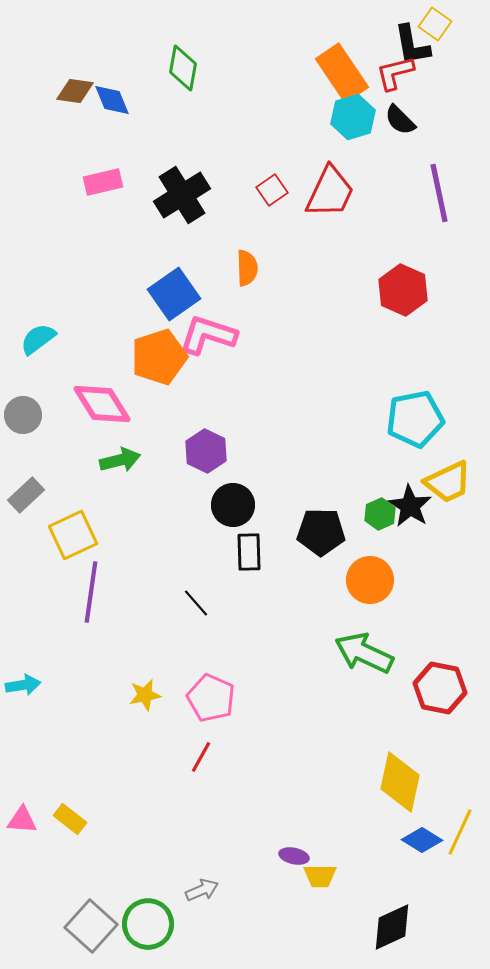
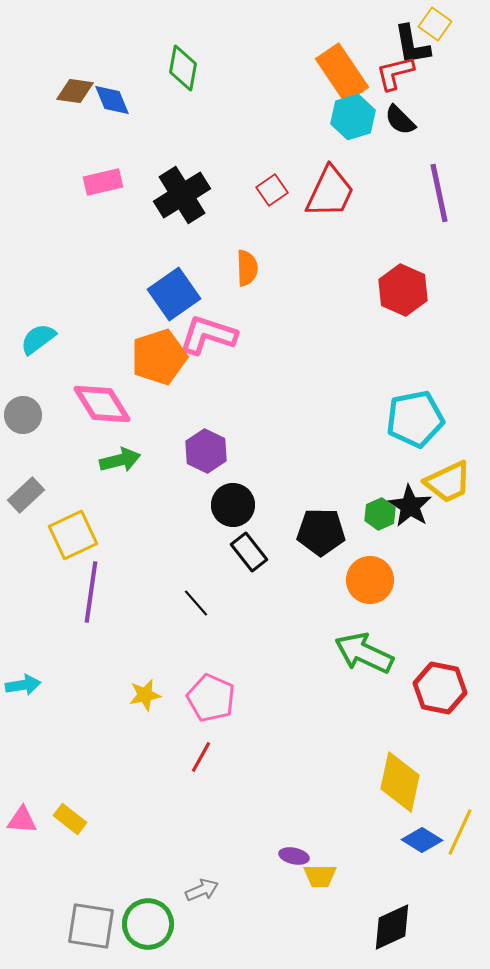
black rectangle at (249, 552): rotated 36 degrees counterclockwise
gray square at (91, 926): rotated 33 degrees counterclockwise
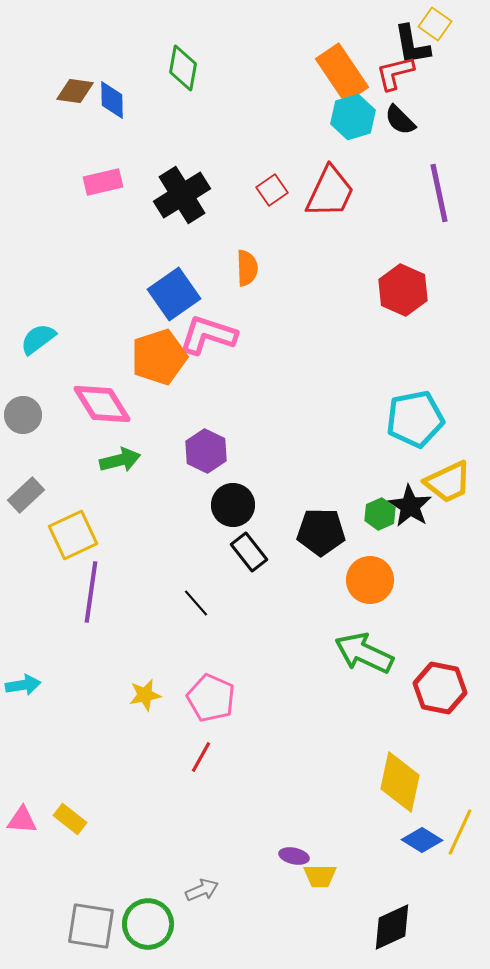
blue diamond at (112, 100): rotated 21 degrees clockwise
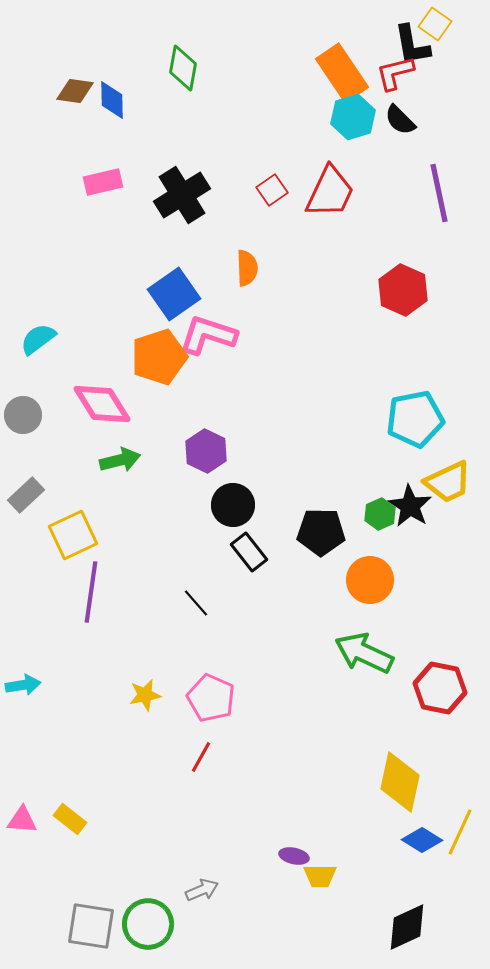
black diamond at (392, 927): moved 15 px right
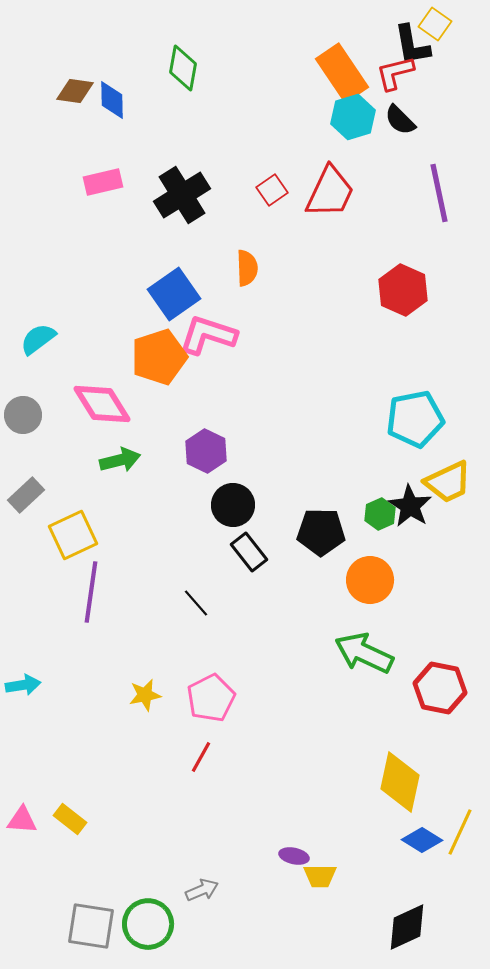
pink pentagon at (211, 698): rotated 21 degrees clockwise
